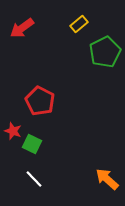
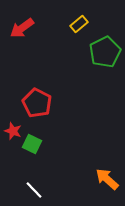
red pentagon: moved 3 px left, 2 px down
white line: moved 11 px down
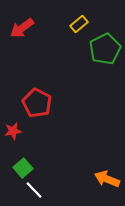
green pentagon: moved 3 px up
red star: rotated 30 degrees counterclockwise
green square: moved 9 px left, 24 px down; rotated 24 degrees clockwise
orange arrow: rotated 20 degrees counterclockwise
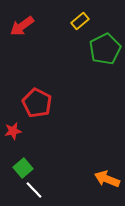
yellow rectangle: moved 1 px right, 3 px up
red arrow: moved 2 px up
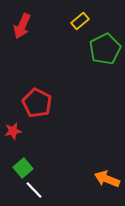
red arrow: rotated 30 degrees counterclockwise
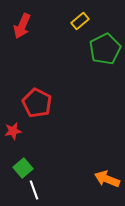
white line: rotated 24 degrees clockwise
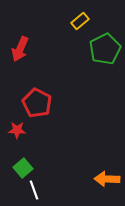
red arrow: moved 2 px left, 23 px down
red star: moved 4 px right, 1 px up; rotated 12 degrees clockwise
orange arrow: rotated 20 degrees counterclockwise
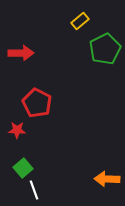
red arrow: moved 1 px right, 4 px down; rotated 115 degrees counterclockwise
